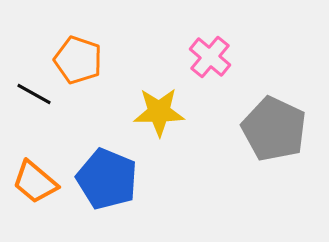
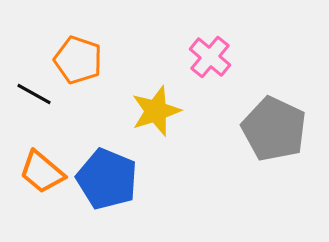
yellow star: moved 3 px left, 1 px up; rotated 18 degrees counterclockwise
orange trapezoid: moved 7 px right, 10 px up
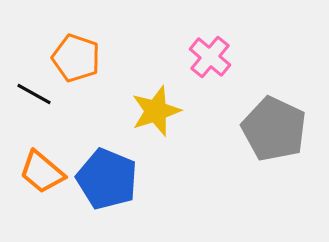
orange pentagon: moved 2 px left, 2 px up
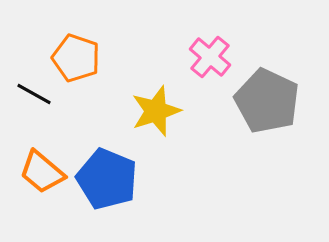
gray pentagon: moved 7 px left, 28 px up
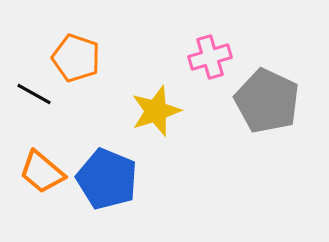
pink cross: rotated 33 degrees clockwise
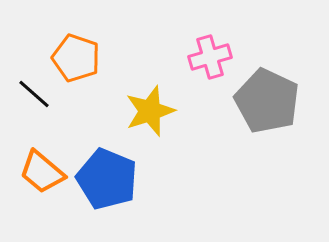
black line: rotated 12 degrees clockwise
yellow star: moved 6 px left
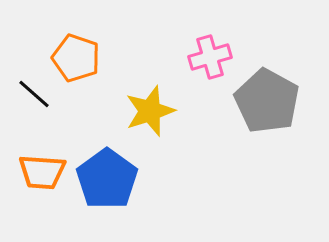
gray pentagon: rotated 4 degrees clockwise
orange trapezoid: rotated 36 degrees counterclockwise
blue pentagon: rotated 14 degrees clockwise
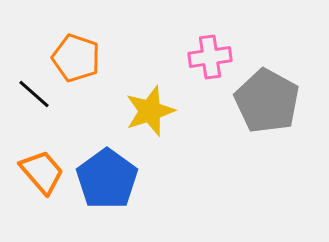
pink cross: rotated 9 degrees clockwise
orange trapezoid: rotated 135 degrees counterclockwise
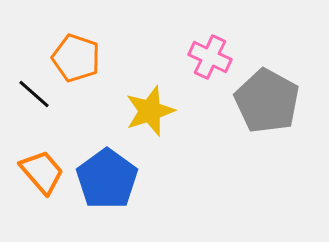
pink cross: rotated 33 degrees clockwise
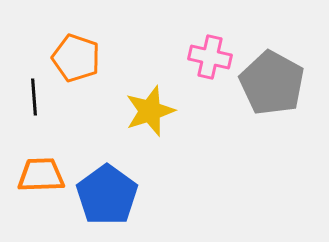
pink cross: rotated 12 degrees counterclockwise
black line: moved 3 px down; rotated 45 degrees clockwise
gray pentagon: moved 5 px right, 18 px up
orange trapezoid: moved 1 px left, 3 px down; rotated 51 degrees counterclockwise
blue pentagon: moved 16 px down
